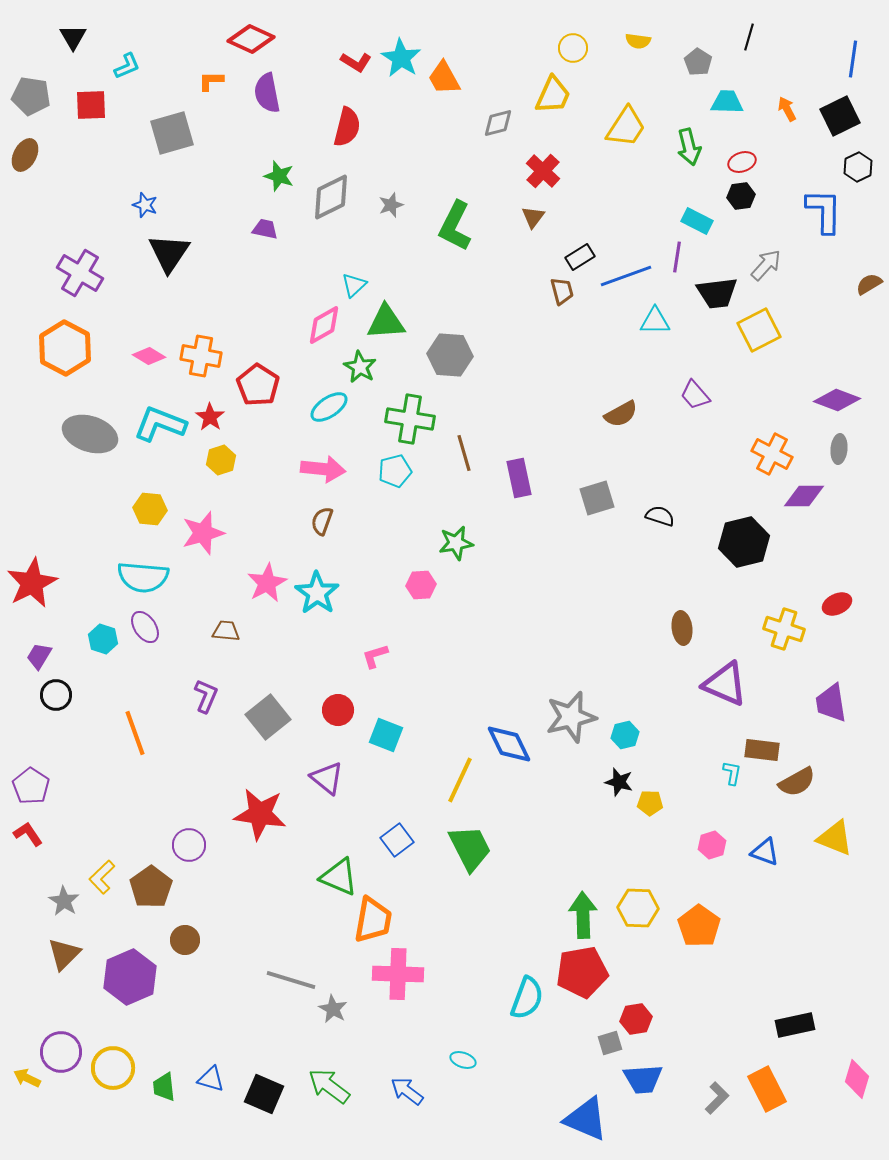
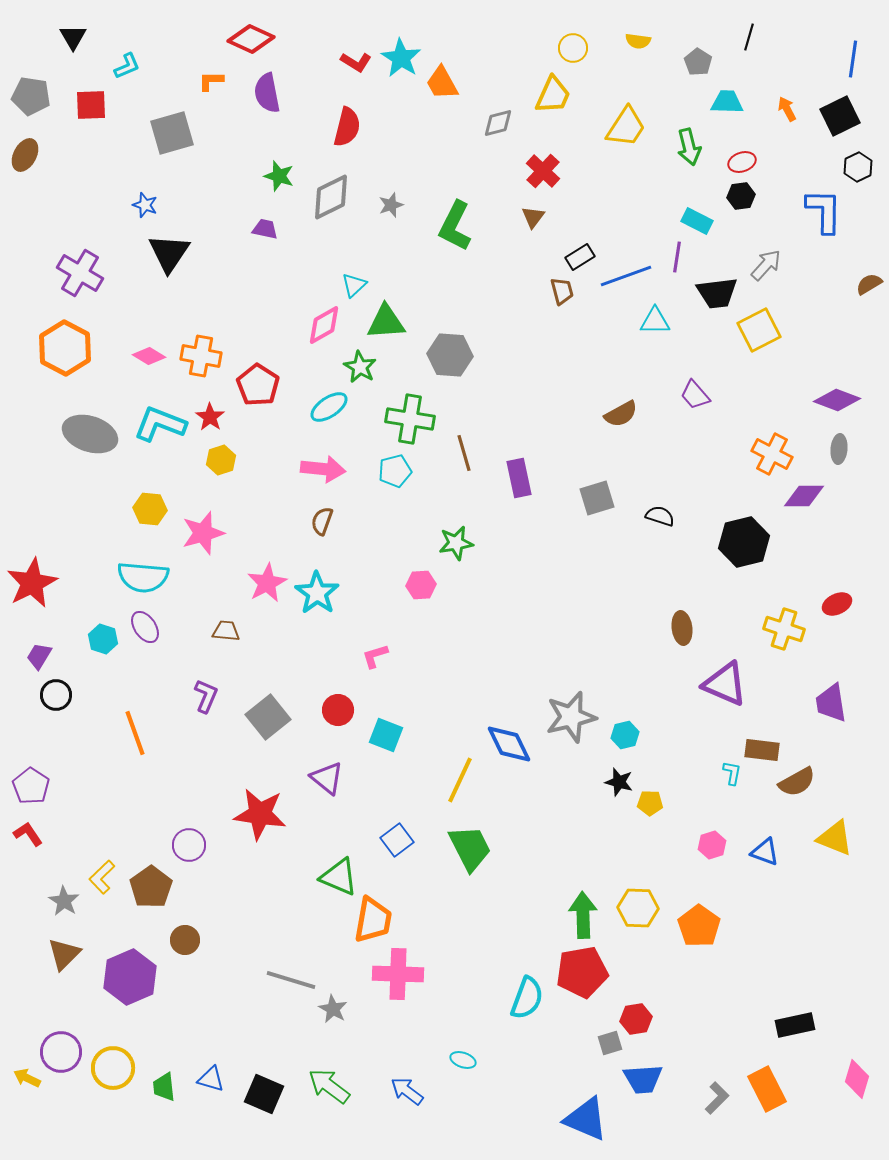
orange trapezoid at (444, 78): moved 2 px left, 5 px down
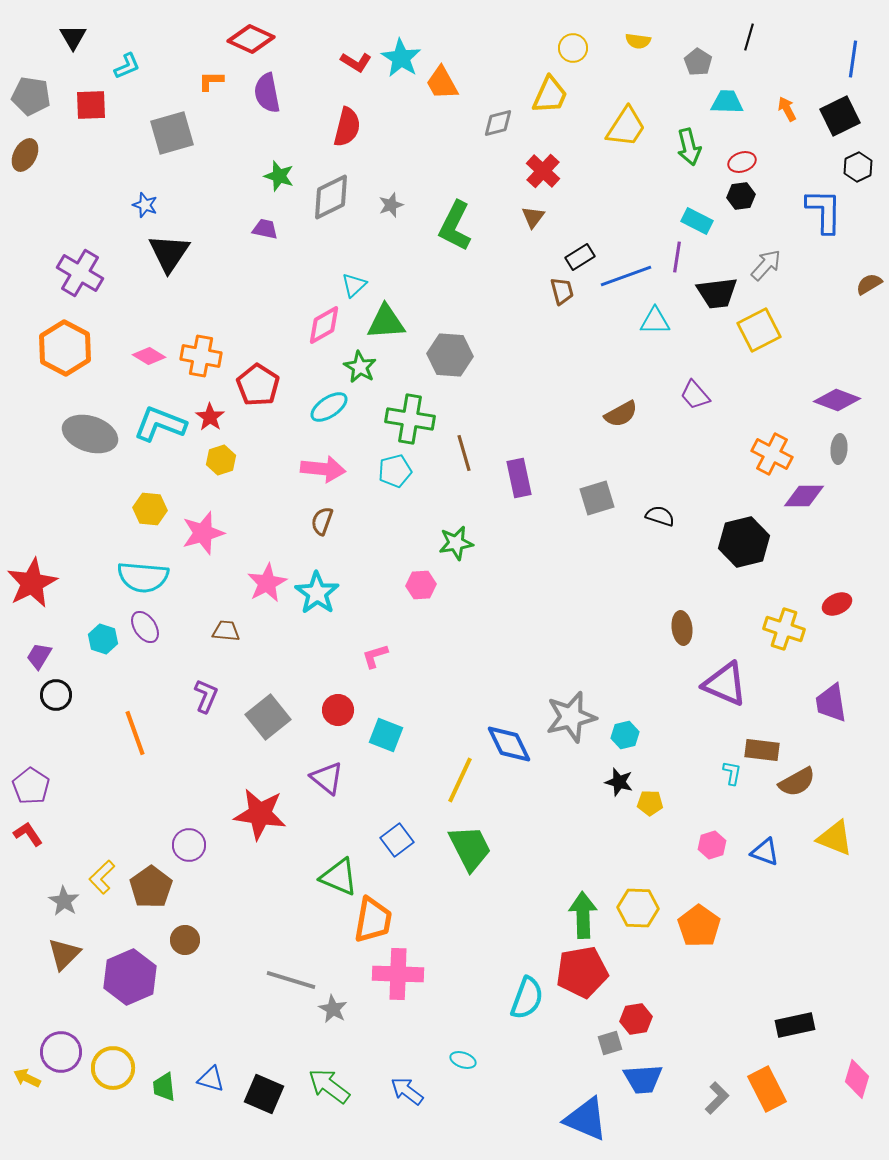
yellow trapezoid at (553, 95): moved 3 px left
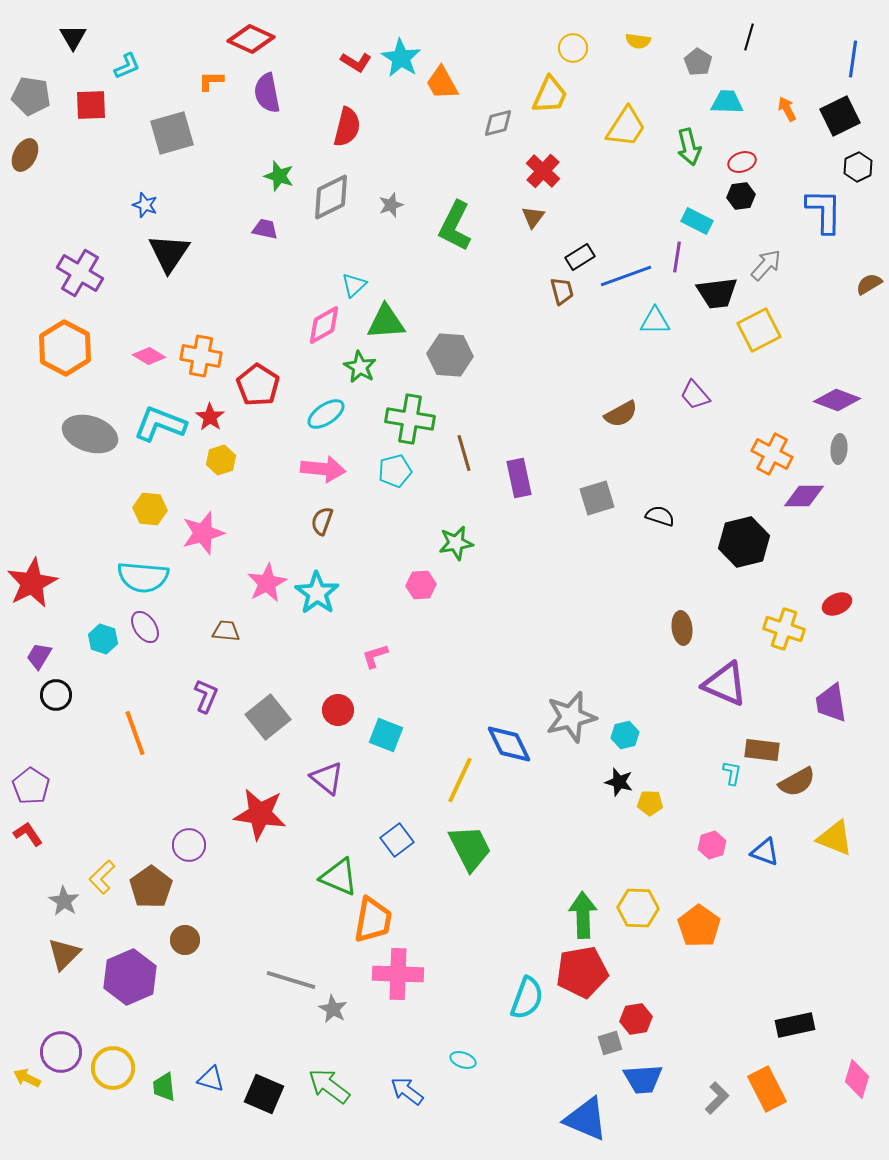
cyan ellipse at (329, 407): moved 3 px left, 7 px down
